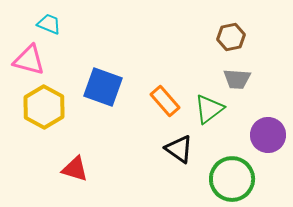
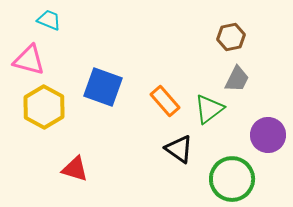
cyan trapezoid: moved 4 px up
gray trapezoid: rotated 68 degrees counterclockwise
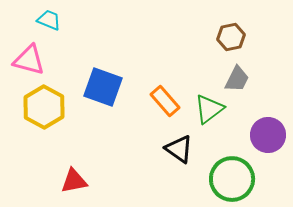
red triangle: moved 1 px left, 12 px down; rotated 28 degrees counterclockwise
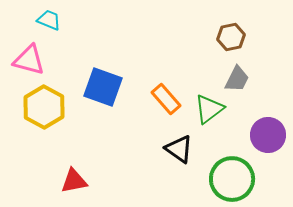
orange rectangle: moved 1 px right, 2 px up
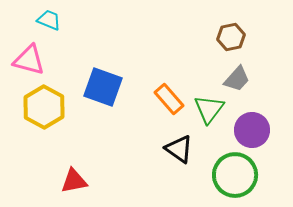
gray trapezoid: rotated 16 degrees clockwise
orange rectangle: moved 3 px right
green triangle: rotated 16 degrees counterclockwise
purple circle: moved 16 px left, 5 px up
green circle: moved 3 px right, 4 px up
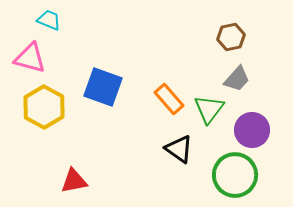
pink triangle: moved 1 px right, 2 px up
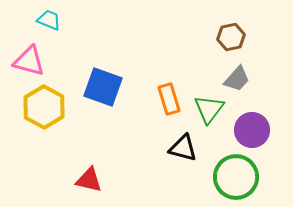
pink triangle: moved 1 px left, 3 px down
orange rectangle: rotated 24 degrees clockwise
black triangle: moved 4 px right, 1 px up; rotated 20 degrees counterclockwise
green circle: moved 1 px right, 2 px down
red triangle: moved 15 px right, 1 px up; rotated 24 degrees clockwise
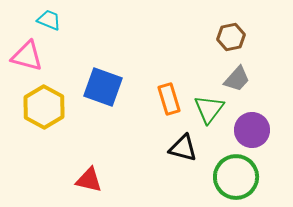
pink triangle: moved 2 px left, 5 px up
